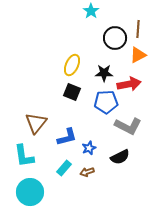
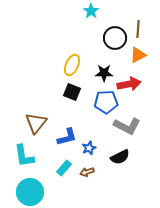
gray L-shape: moved 1 px left
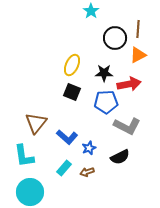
blue L-shape: rotated 55 degrees clockwise
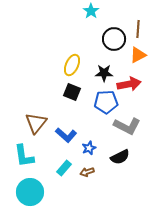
black circle: moved 1 px left, 1 px down
blue L-shape: moved 1 px left, 2 px up
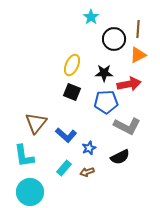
cyan star: moved 6 px down
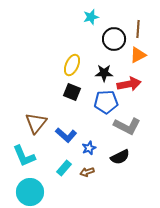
cyan star: rotated 21 degrees clockwise
cyan L-shape: rotated 15 degrees counterclockwise
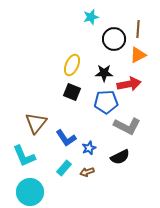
blue L-shape: moved 3 px down; rotated 15 degrees clockwise
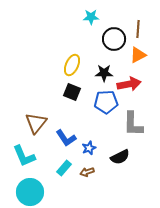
cyan star: rotated 14 degrees clockwise
gray L-shape: moved 6 px right, 2 px up; rotated 64 degrees clockwise
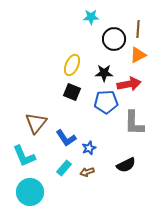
gray L-shape: moved 1 px right, 1 px up
black semicircle: moved 6 px right, 8 px down
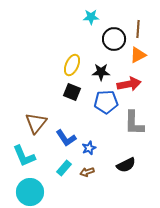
black star: moved 3 px left, 1 px up
